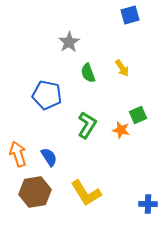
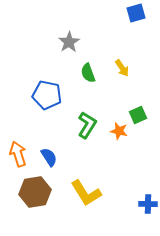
blue square: moved 6 px right, 2 px up
orange star: moved 2 px left, 1 px down
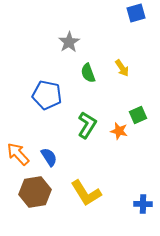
orange arrow: rotated 25 degrees counterclockwise
blue cross: moved 5 px left
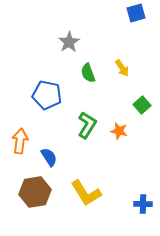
green square: moved 4 px right, 10 px up; rotated 18 degrees counterclockwise
orange arrow: moved 2 px right, 13 px up; rotated 50 degrees clockwise
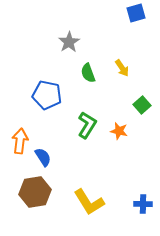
blue semicircle: moved 6 px left
yellow L-shape: moved 3 px right, 9 px down
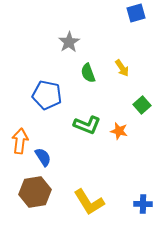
green L-shape: rotated 80 degrees clockwise
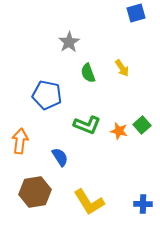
green square: moved 20 px down
blue semicircle: moved 17 px right
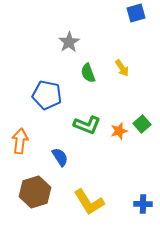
green square: moved 1 px up
orange star: rotated 30 degrees counterclockwise
brown hexagon: rotated 8 degrees counterclockwise
